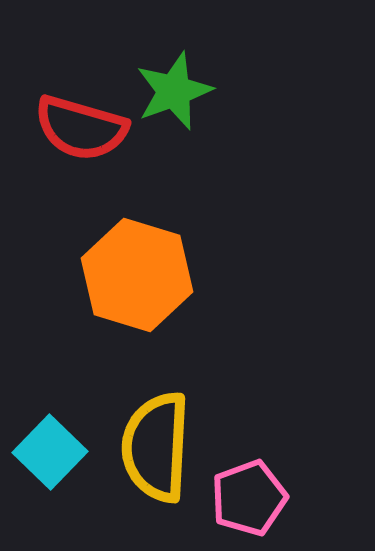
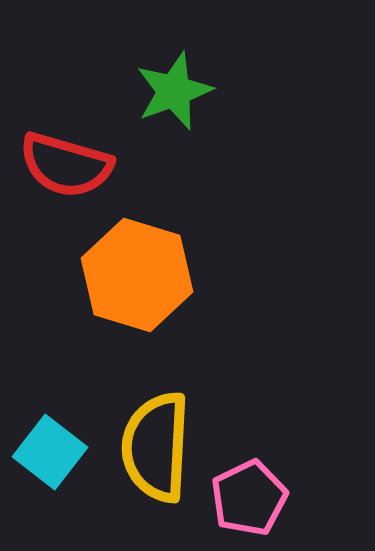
red semicircle: moved 15 px left, 37 px down
cyan square: rotated 6 degrees counterclockwise
pink pentagon: rotated 6 degrees counterclockwise
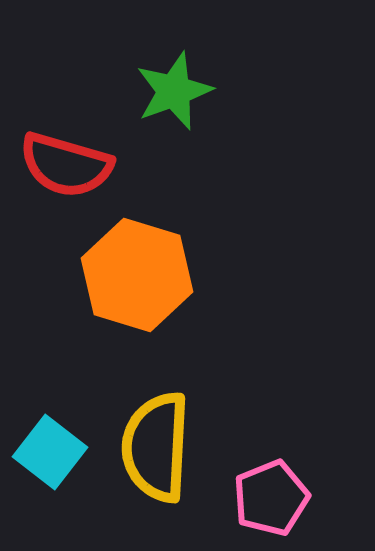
pink pentagon: moved 22 px right; rotated 4 degrees clockwise
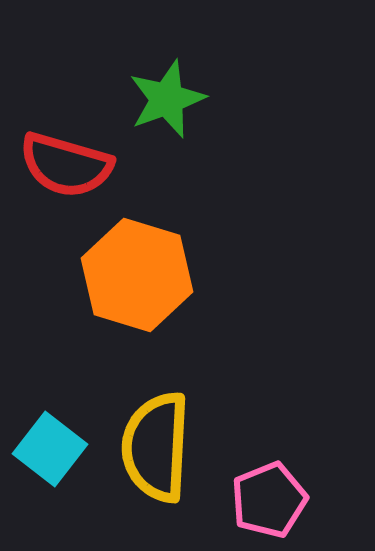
green star: moved 7 px left, 8 px down
cyan square: moved 3 px up
pink pentagon: moved 2 px left, 2 px down
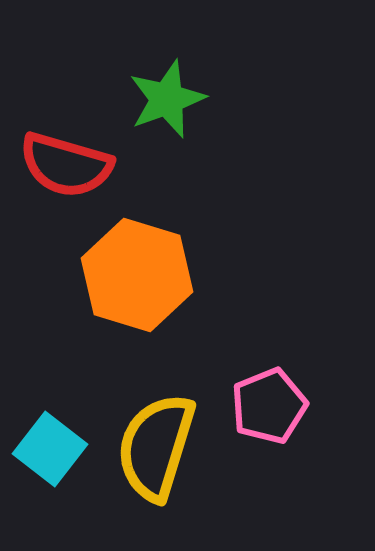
yellow semicircle: rotated 14 degrees clockwise
pink pentagon: moved 94 px up
